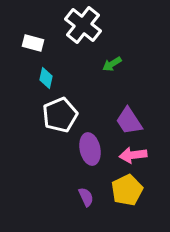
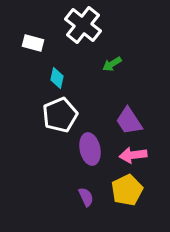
cyan diamond: moved 11 px right
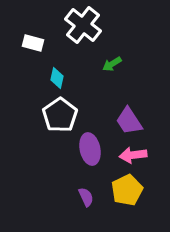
white pentagon: rotated 12 degrees counterclockwise
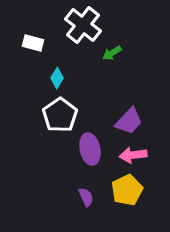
green arrow: moved 11 px up
cyan diamond: rotated 20 degrees clockwise
purple trapezoid: rotated 104 degrees counterclockwise
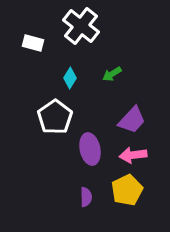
white cross: moved 2 px left, 1 px down
green arrow: moved 21 px down
cyan diamond: moved 13 px right
white pentagon: moved 5 px left, 2 px down
purple trapezoid: moved 3 px right, 1 px up
purple semicircle: rotated 24 degrees clockwise
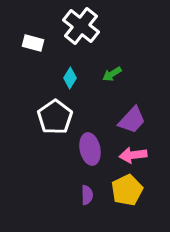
purple semicircle: moved 1 px right, 2 px up
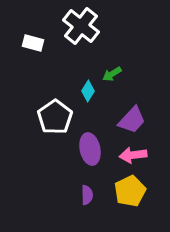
cyan diamond: moved 18 px right, 13 px down
yellow pentagon: moved 3 px right, 1 px down
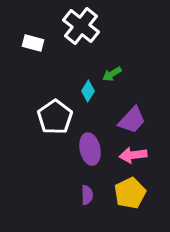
yellow pentagon: moved 2 px down
